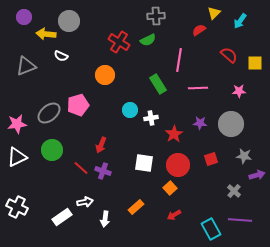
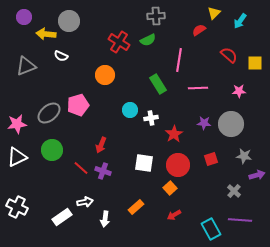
purple star at (200, 123): moved 4 px right
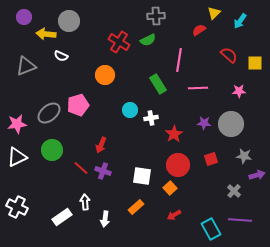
white square at (144, 163): moved 2 px left, 13 px down
white arrow at (85, 202): rotated 84 degrees counterclockwise
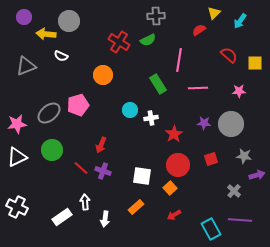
orange circle at (105, 75): moved 2 px left
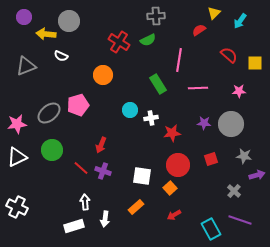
red star at (174, 134): moved 2 px left, 1 px up; rotated 24 degrees clockwise
white rectangle at (62, 217): moved 12 px right, 9 px down; rotated 18 degrees clockwise
purple line at (240, 220): rotated 15 degrees clockwise
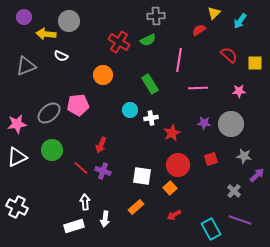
green rectangle at (158, 84): moved 8 px left
pink pentagon at (78, 105): rotated 10 degrees clockwise
red star at (172, 133): rotated 18 degrees counterclockwise
purple arrow at (257, 175): rotated 28 degrees counterclockwise
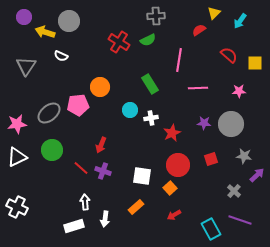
yellow arrow at (46, 34): moved 1 px left, 2 px up; rotated 12 degrees clockwise
gray triangle at (26, 66): rotated 35 degrees counterclockwise
orange circle at (103, 75): moved 3 px left, 12 px down
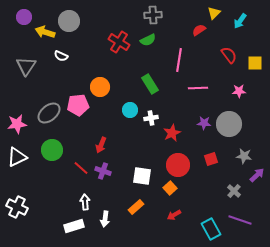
gray cross at (156, 16): moved 3 px left, 1 px up
red semicircle at (229, 55): rotated 12 degrees clockwise
gray circle at (231, 124): moved 2 px left
